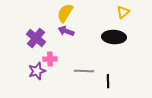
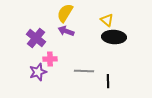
yellow triangle: moved 16 px left, 8 px down; rotated 40 degrees counterclockwise
purple star: moved 1 px right, 1 px down
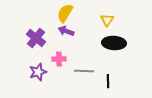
yellow triangle: rotated 24 degrees clockwise
black ellipse: moved 6 px down
pink cross: moved 9 px right
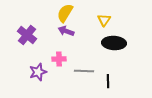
yellow triangle: moved 3 px left
purple cross: moved 9 px left, 3 px up
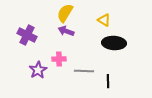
yellow triangle: rotated 32 degrees counterclockwise
purple cross: rotated 12 degrees counterclockwise
purple star: moved 2 px up; rotated 12 degrees counterclockwise
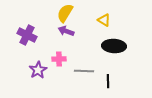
black ellipse: moved 3 px down
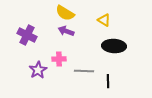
yellow semicircle: rotated 90 degrees counterclockwise
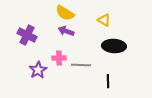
pink cross: moved 1 px up
gray line: moved 3 px left, 6 px up
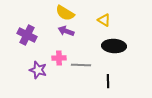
purple star: rotated 24 degrees counterclockwise
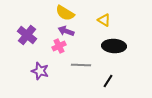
purple cross: rotated 12 degrees clockwise
pink cross: moved 12 px up; rotated 24 degrees counterclockwise
purple star: moved 2 px right, 1 px down
black line: rotated 32 degrees clockwise
